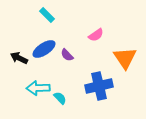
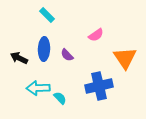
blue ellipse: rotated 55 degrees counterclockwise
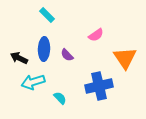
cyan arrow: moved 5 px left, 6 px up; rotated 15 degrees counterclockwise
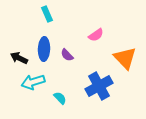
cyan rectangle: moved 1 px up; rotated 21 degrees clockwise
orange triangle: rotated 10 degrees counterclockwise
blue cross: rotated 16 degrees counterclockwise
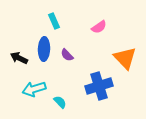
cyan rectangle: moved 7 px right, 7 px down
pink semicircle: moved 3 px right, 8 px up
cyan arrow: moved 1 px right, 7 px down
blue cross: rotated 12 degrees clockwise
cyan semicircle: moved 4 px down
